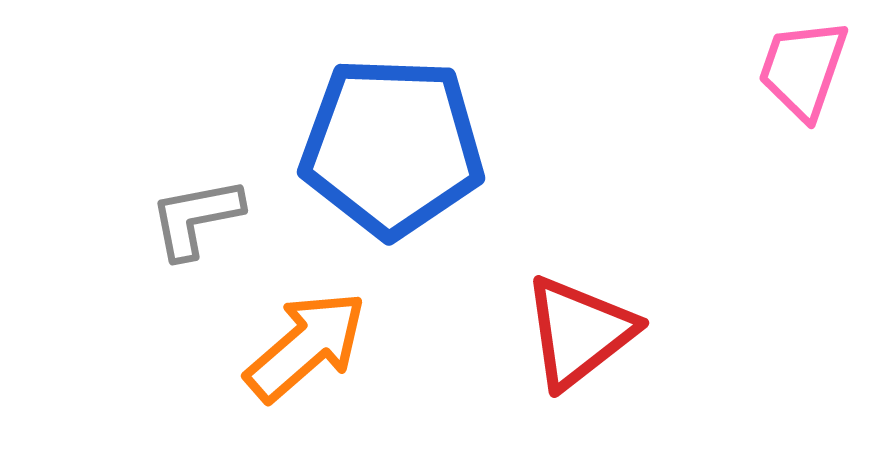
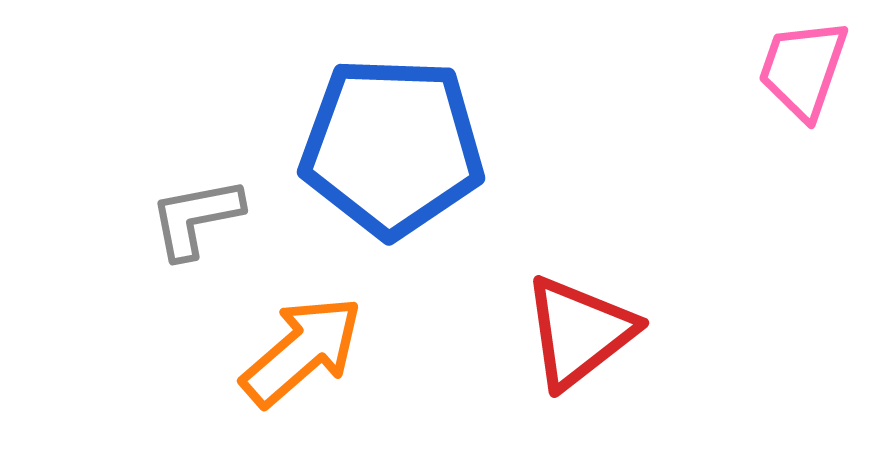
orange arrow: moved 4 px left, 5 px down
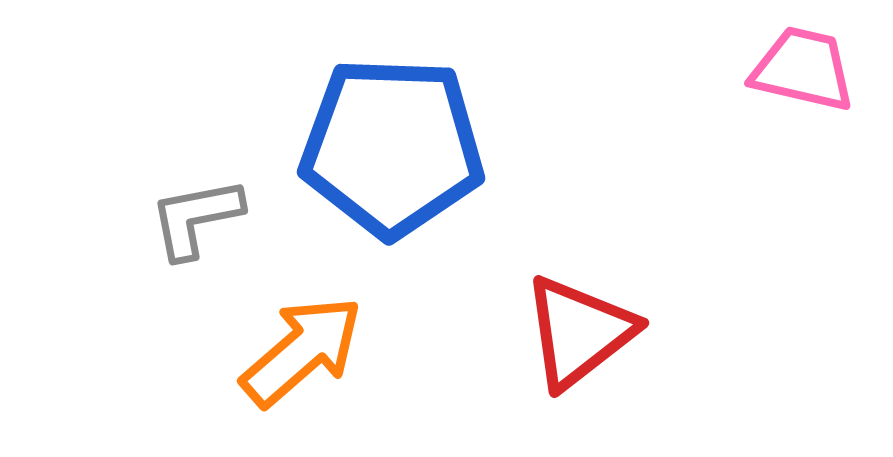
pink trapezoid: rotated 84 degrees clockwise
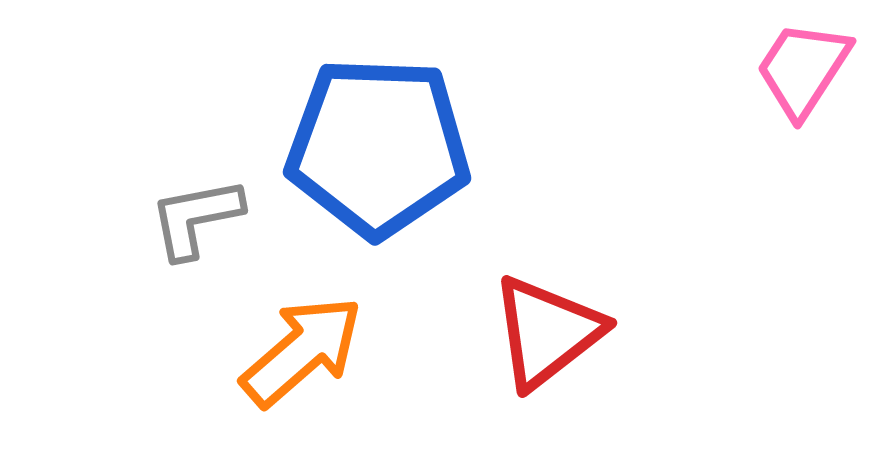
pink trapezoid: rotated 70 degrees counterclockwise
blue pentagon: moved 14 px left
red triangle: moved 32 px left
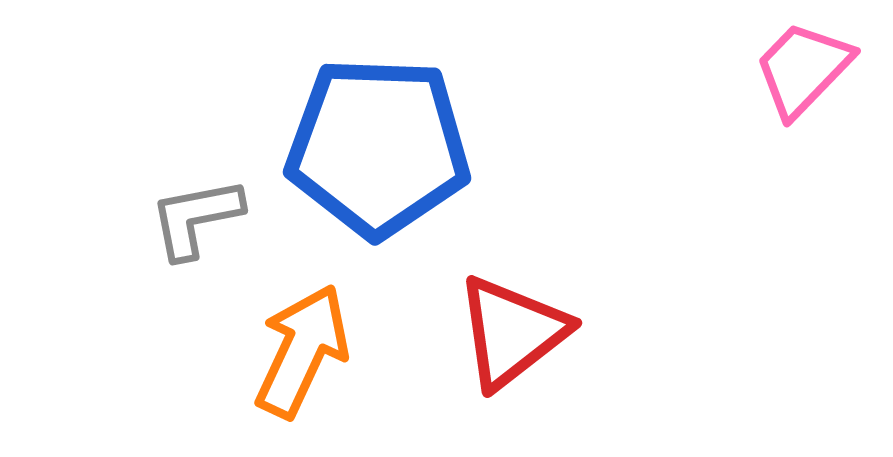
pink trapezoid: rotated 11 degrees clockwise
red triangle: moved 35 px left
orange arrow: rotated 24 degrees counterclockwise
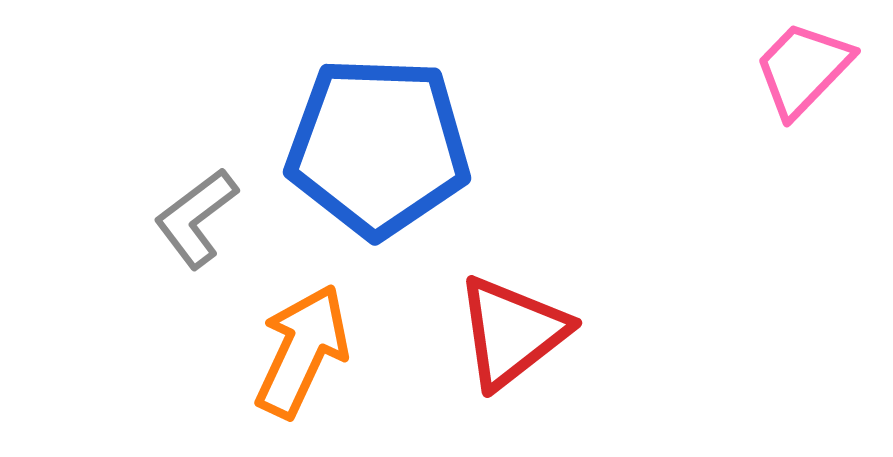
gray L-shape: rotated 26 degrees counterclockwise
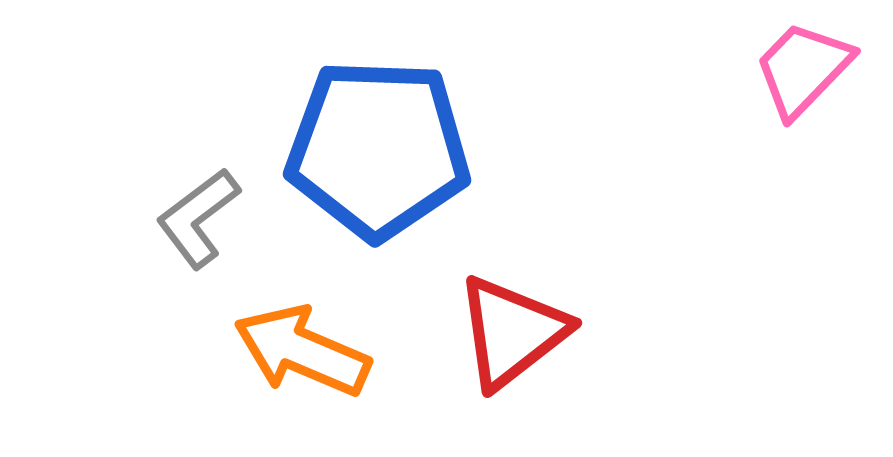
blue pentagon: moved 2 px down
gray L-shape: moved 2 px right
orange arrow: rotated 92 degrees counterclockwise
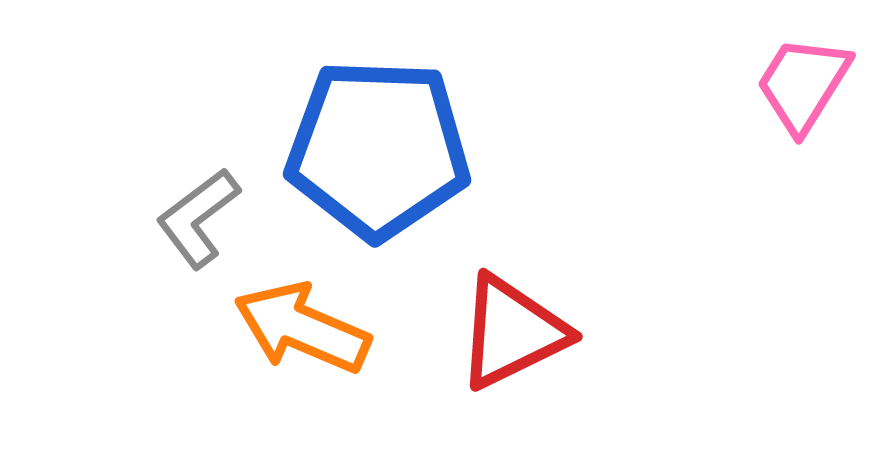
pink trapezoid: moved 15 px down; rotated 12 degrees counterclockwise
red triangle: rotated 12 degrees clockwise
orange arrow: moved 23 px up
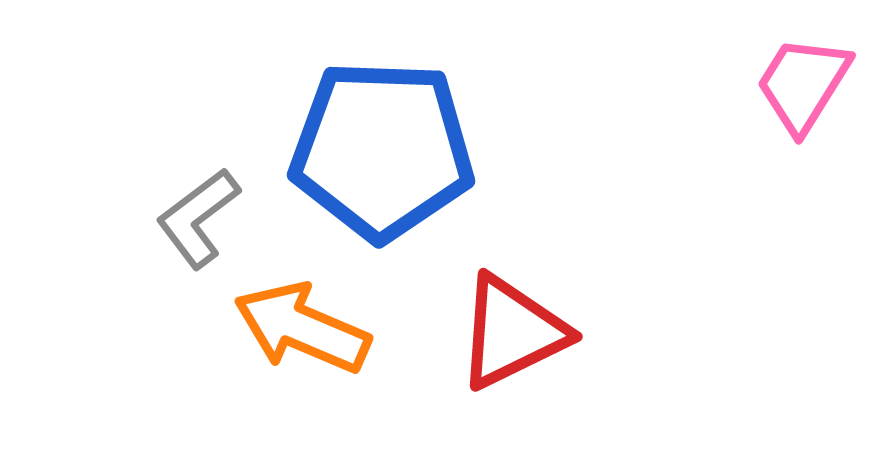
blue pentagon: moved 4 px right, 1 px down
